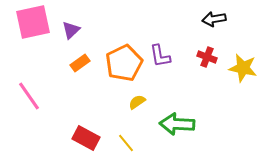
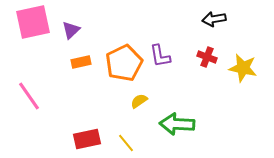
orange rectangle: moved 1 px right, 1 px up; rotated 24 degrees clockwise
yellow semicircle: moved 2 px right, 1 px up
red rectangle: moved 1 px right, 1 px down; rotated 40 degrees counterclockwise
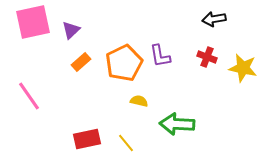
orange rectangle: rotated 30 degrees counterclockwise
yellow semicircle: rotated 48 degrees clockwise
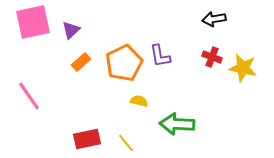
red cross: moved 5 px right
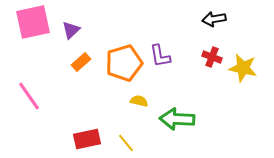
orange pentagon: rotated 9 degrees clockwise
green arrow: moved 5 px up
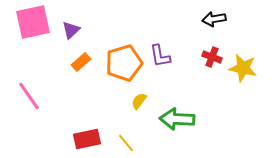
yellow semicircle: rotated 66 degrees counterclockwise
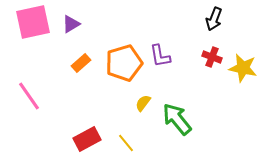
black arrow: rotated 60 degrees counterclockwise
purple triangle: moved 6 px up; rotated 12 degrees clockwise
orange rectangle: moved 1 px down
yellow semicircle: moved 4 px right, 2 px down
green arrow: rotated 48 degrees clockwise
red rectangle: rotated 16 degrees counterclockwise
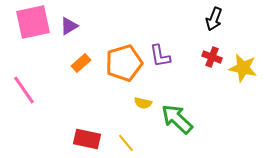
purple triangle: moved 2 px left, 2 px down
pink line: moved 5 px left, 6 px up
yellow semicircle: rotated 114 degrees counterclockwise
green arrow: rotated 8 degrees counterclockwise
red rectangle: rotated 40 degrees clockwise
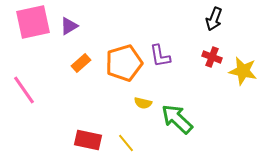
yellow star: moved 3 px down
red rectangle: moved 1 px right, 1 px down
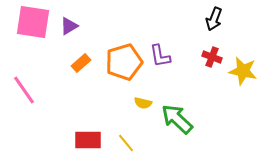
pink square: rotated 21 degrees clockwise
orange pentagon: moved 1 px up
red rectangle: rotated 12 degrees counterclockwise
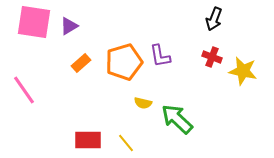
pink square: moved 1 px right
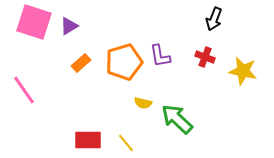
pink square: rotated 9 degrees clockwise
red cross: moved 7 px left
